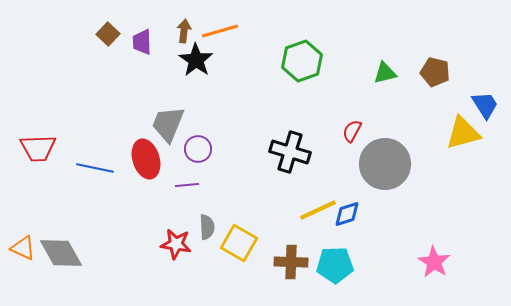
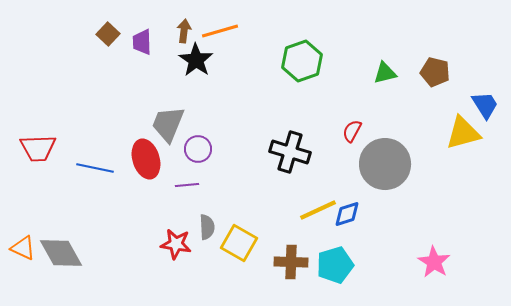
cyan pentagon: rotated 15 degrees counterclockwise
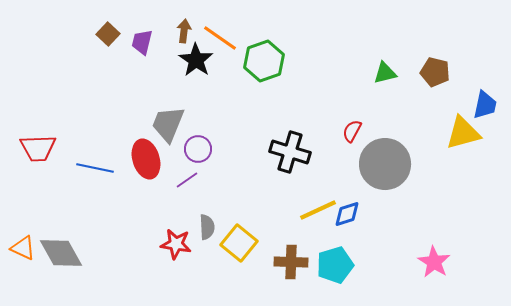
orange line: moved 7 px down; rotated 51 degrees clockwise
purple trapezoid: rotated 16 degrees clockwise
green hexagon: moved 38 px left
blue trapezoid: rotated 44 degrees clockwise
purple line: moved 5 px up; rotated 30 degrees counterclockwise
yellow square: rotated 9 degrees clockwise
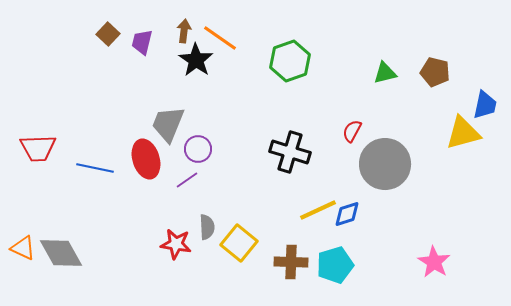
green hexagon: moved 26 px right
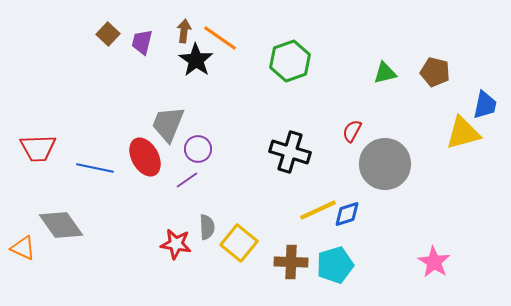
red ellipse: moved 1 px left, 2 px up; rotated 12 degrees counterclockwise
gray diamond: moved 28 px up; rotated 6 degrees counterclockwise
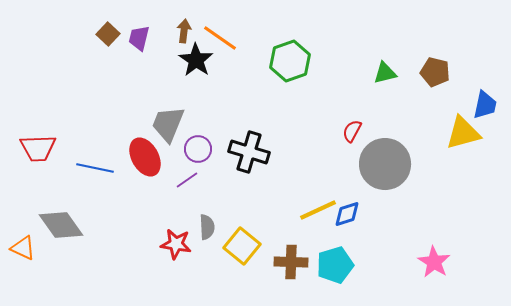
purple trapezoid: moved 3 px left, 4 px up
black cross: moved 41 px left
yellow square: moved 3 px right, 3 px down
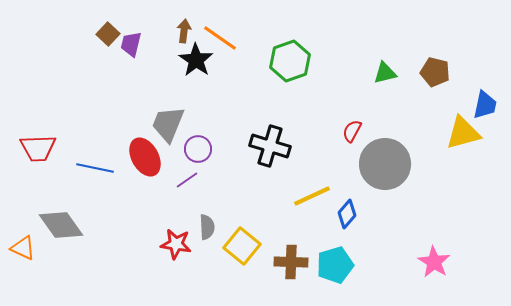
purple trapezoid: moved 8 px left, 6 px down
black cross: moved 21 px right, 6 px up
yellow line: moved 6 px left, 14 px up
blue diamond: rotated 32 degrees counterclockwise
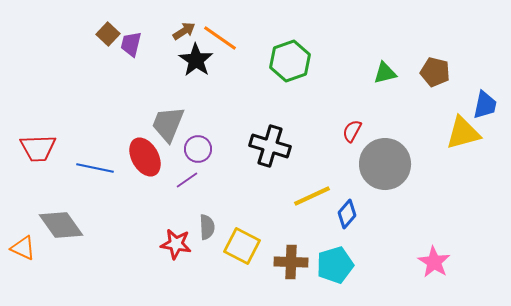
brown arrow: rotated 50 degrees clockwise
yellow square: rotated 12 degrees counterclockwise
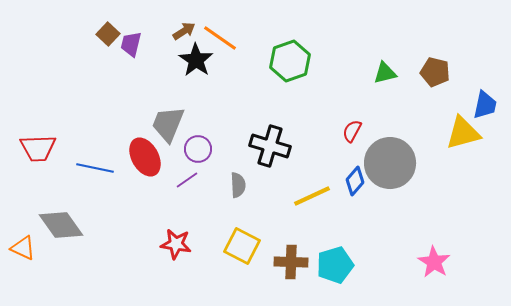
gray circle: moved 5 px right, 1 px up
blue diamond: moved 8 px right, 33 px up
gray semicircle: moved 31 px right, 42 px up
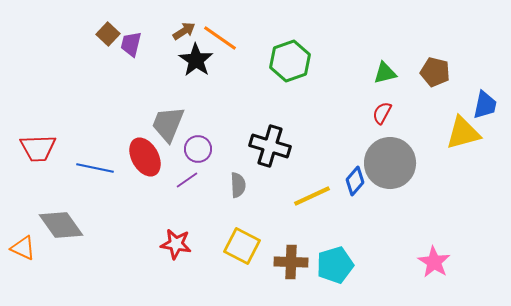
red semicircle: moved 30 px right, 18 px up
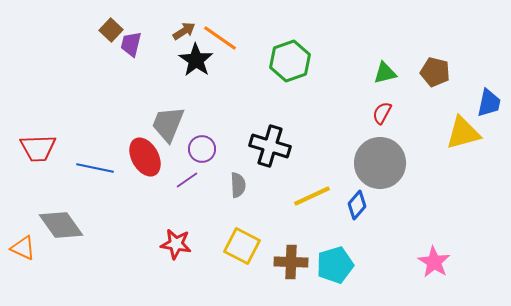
brown square: moved 3 px right, 4 px up
blue trapezoid: moved 4 px right, 2 px up
purple circle: moved 4 px right
gray circle: moved 10 px left
blue diamond: moved 2 px right, 24 px down
